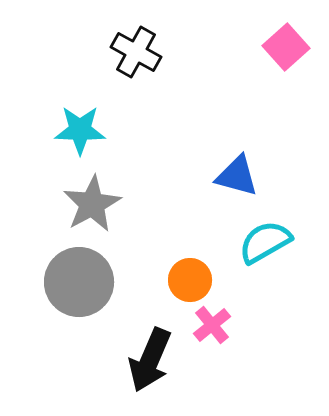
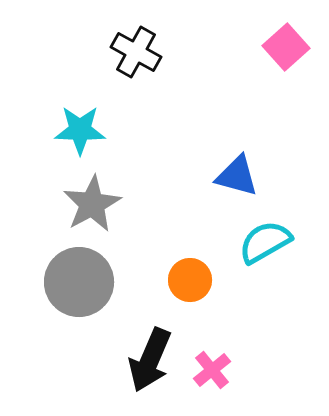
pink cross: moved 45 px down
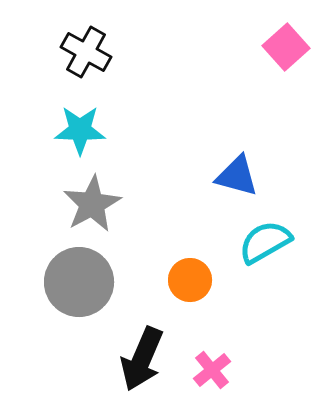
black cross: moved 50 px left
black arrow: moved 8 px left, 1 px up
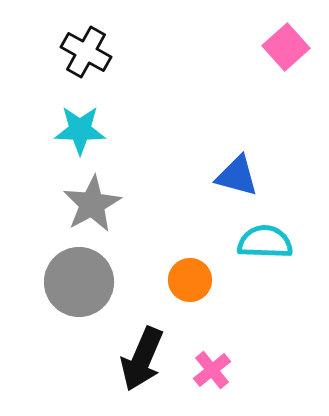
cyan semicircle: rotated 32 degrees clockwise
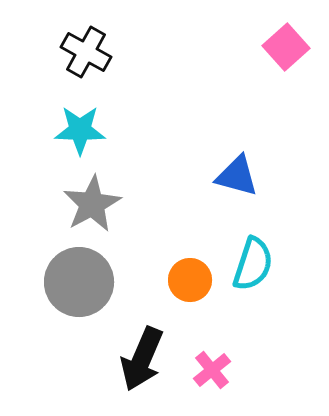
cyan semicircle: moved 12 px left, 22 px down; rotated 106 degrees clockwise
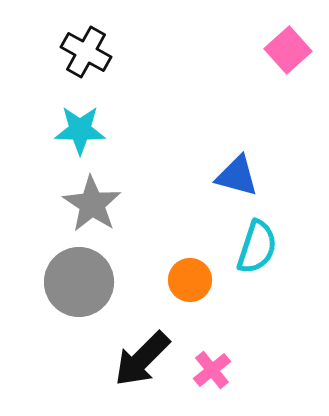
pink square: moved 2 px right, 3 px down
gray star: rotated 10 degrees counterclockwise
cyan semicircle: moved 4 px right, 17 px up
black arrow: rotated 22 degrees clockwise
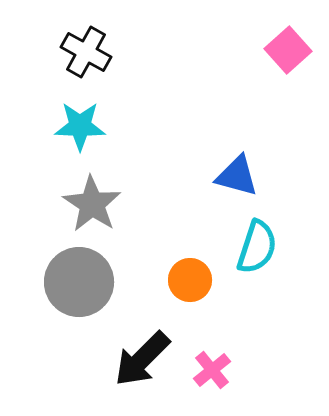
cyan star: moved 4 px up
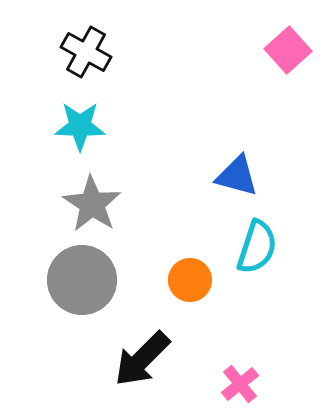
gray circle: moved 3 px right, 2 px up
pink cross: moved 28 px right, 14 px down
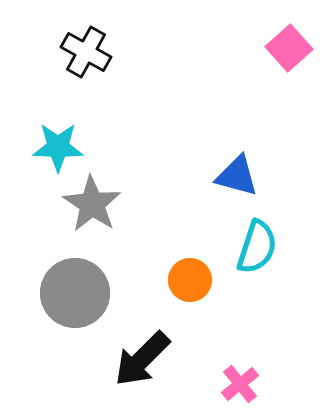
pink square: moved 1 px right, 2 px up
cyan star: moved 22 px left, 21 px down
gray circle: moved 7 px left, 13 px down
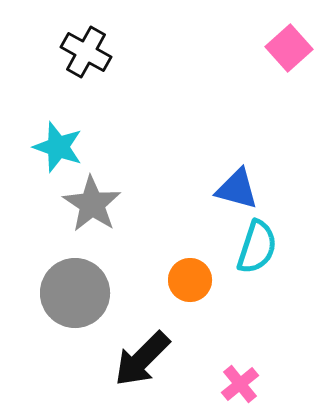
cyan star: rotated 18 degrees clockwise
blue triangle: moved 13 px down
